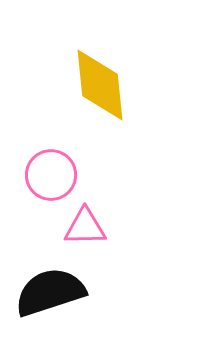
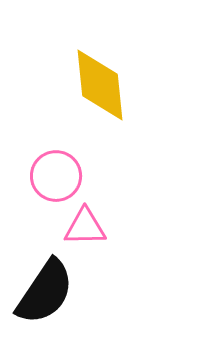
pink circle: moved 5 px right, 1 px down
black semicircle: moved 5 px left; rotated 142 degrees clockwise
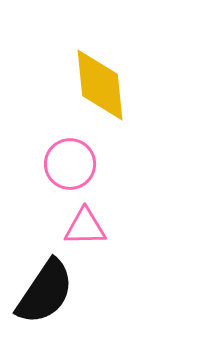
pink circle: moved 14 px right, 12 px up
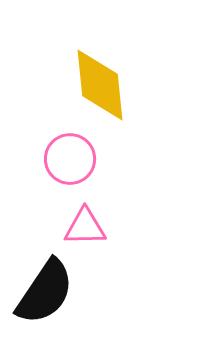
pink circle: moved 5 px up
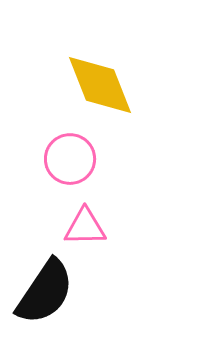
yellow diamond: rotated 16 degrees counterclockwise
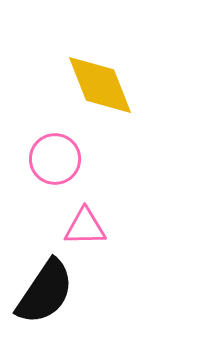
pink circle: moved 15 px left
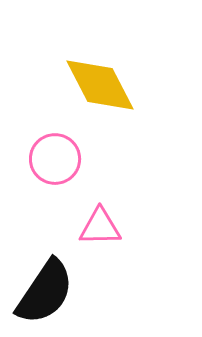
yellow diamond: rotated 6 degrees counterclockwise
pink triangle: moved 15 px right
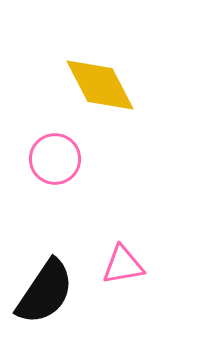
pink triangle: moved 23 px right, 38 px down; rotated 9 degrees counterclockwise
